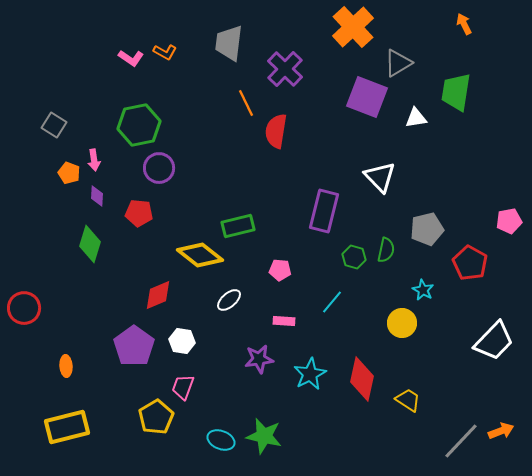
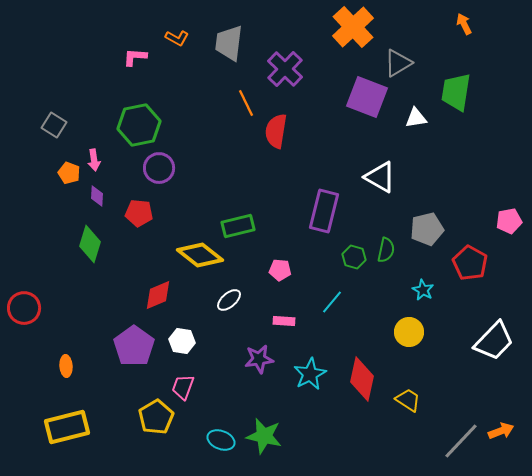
orange L-shape at (165, 52): moved 12 px right, 14 px up
pink L-shape at (131, 58): moved 4 px right, 1 px up; rotated 150 degrees clockwise
white triangle at (380, 177): rotated 16 degrees counterclockwise
yellow circle at (402, 323): moved 7 px right, 9 px down
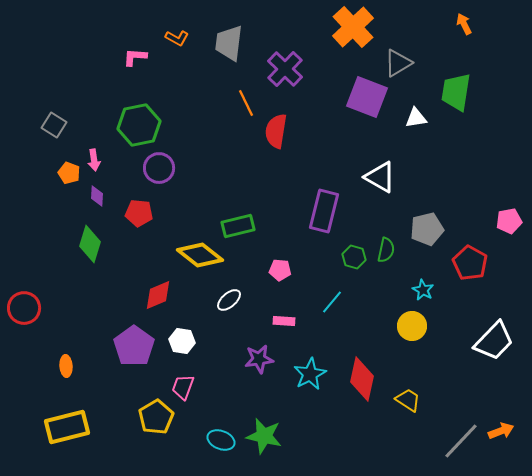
yellow circle at (409, 332): moved 3 px right, 6 px up
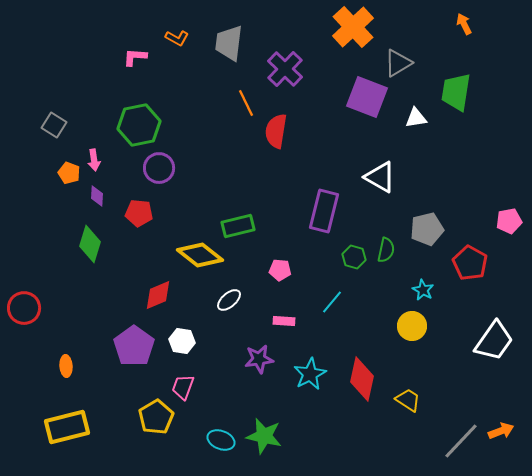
white trapezoid at (494, 341): rotated 9 degrees counterclockwise
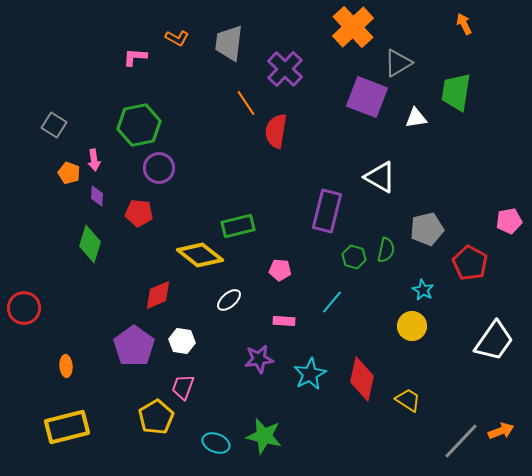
orange line at (246, 103): rotated 8 degrees counterclockwise
purple rectangle at (324, 211): moved 3 px right
cyan ellipse at (221, 440): moved 5 px left, 3 px down
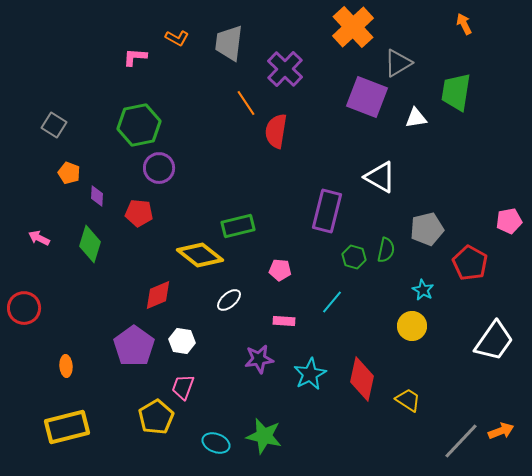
pink arrow at (94, 160): moved 55 px left, 78 px down; rotated 125 degrees clockwise
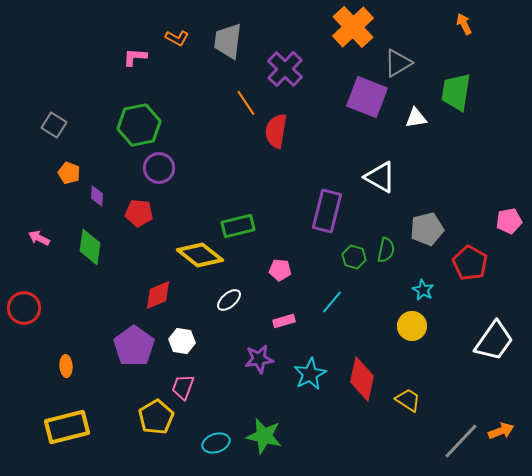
gray trapezoid at (229, 43): moved 1 px left, 2 px up
green diamond at (90, 244): moved 3 px down; rotated 9 degrees counterclockwise
pink rectangle at (284, 321): rotated 20 degrees counterclockwise
cyan ellipse at (216, 443): rotated 40 degrees counterclockwise
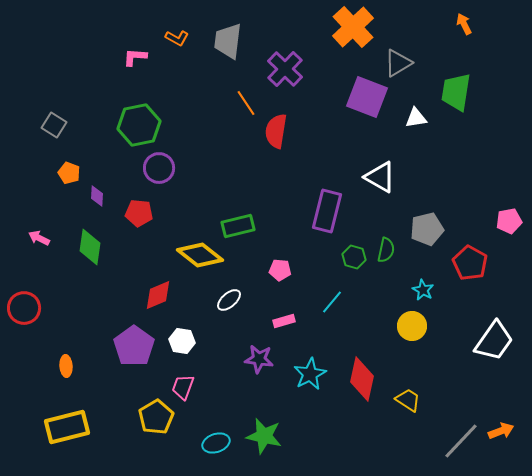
purple star at (259, 359): rotated 16 degrees clockwise
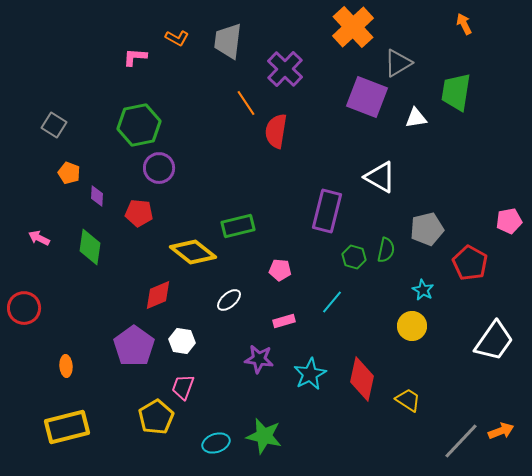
yellow diamond at (200, 255): moved 7 px left, 3 px up
